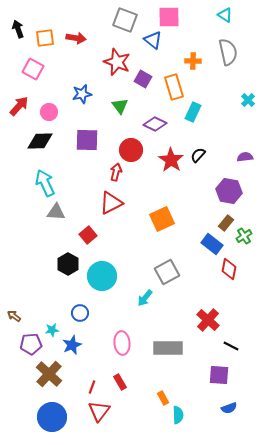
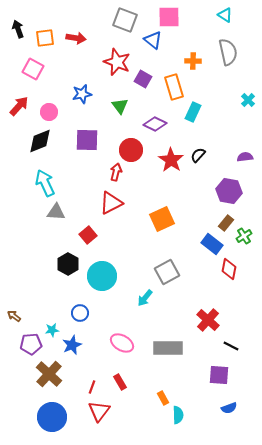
black diamond at (40, 141): rotated 20 degrees counterclockwise
pink ellipse at (122, 343): rotated 55 degrees counterclockwise
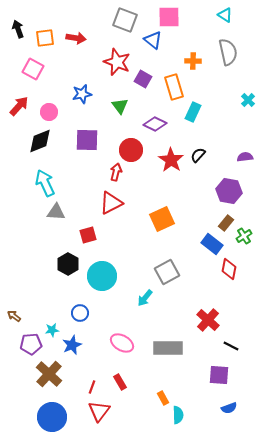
red square at (88, 235): rotated 24 degrees clockwise
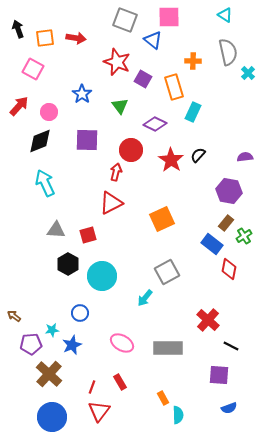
blue star at (82, 94): rotated 24 degrees counterclockwise
cyan cross at (248, 100): moved 27 px up
gray triangle at (56, 212): moved 18 px down
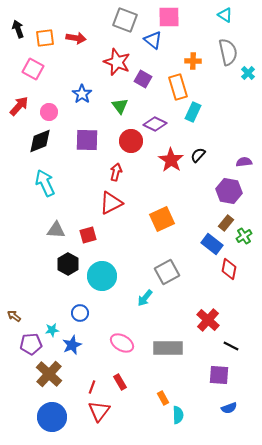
orange rectangle at (174, 87): moved 4 px right
red circle at (131, 150): moved 9 px up
purple semicircle at (245, 157): moved 1 px left, 5 px down
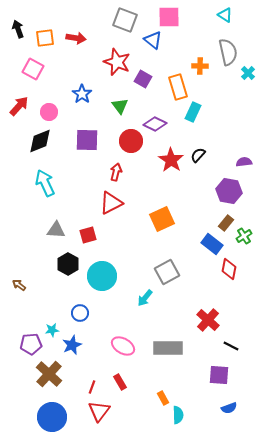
orange cross at (193, 61): moved 7 px right, 5 px down
brown arrow at (14, 316): moved 5 px right, 31 px up
pink ellipse at (122, 343): moved 1 px right, 3 px down
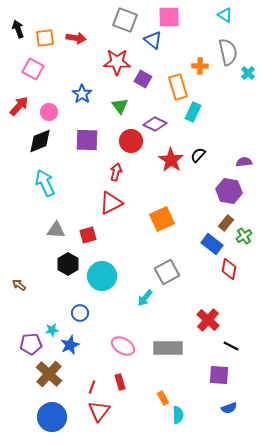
red star at (117, 62): rotated 20 degrees counterclockwise
blue star at (72, 345): moved 2 px left
red rectangle at (120, 382): rotated 14 degrees clockwise
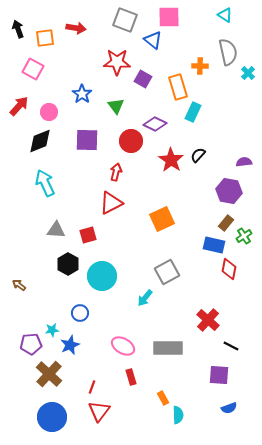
red arrow at (76, 38): moved 10 px up
green triangle at (120, 106): moved 4 px left
blue rectangle at (212, 244): moved 2 px right, 1 px down; rotated 25 degrees counterclockwise
red rectangle at (120, 382): moved 11 px right, 5 px up
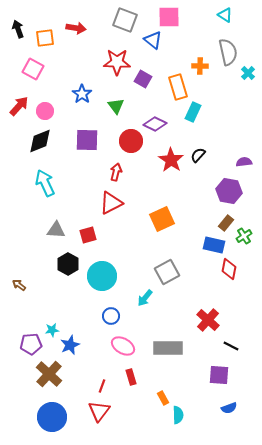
pink circle at (49, 112): moved 4 px left, 1 px up
blue circle at (80, 313): moved 31 px right, 3 px down
red line at (92, 387): moved 10 px right, 1 px up
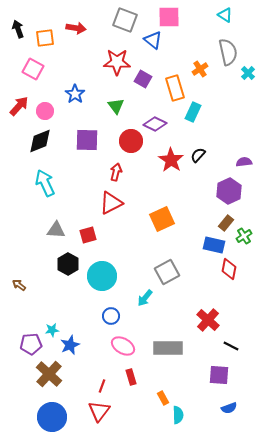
orange cross at (200, 66): moved 3 px down; rotated 35 degrees counterclockwise
orange rectangle at (178, 87): moved 3 px left, 1 px down
blue star at (82, 94): moved 7 px left
purple hexagon at (229, 191): rotated 25 degrees clockwise
